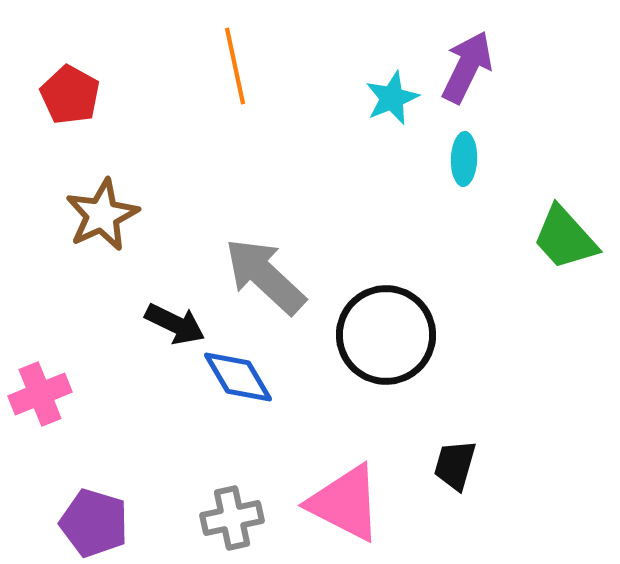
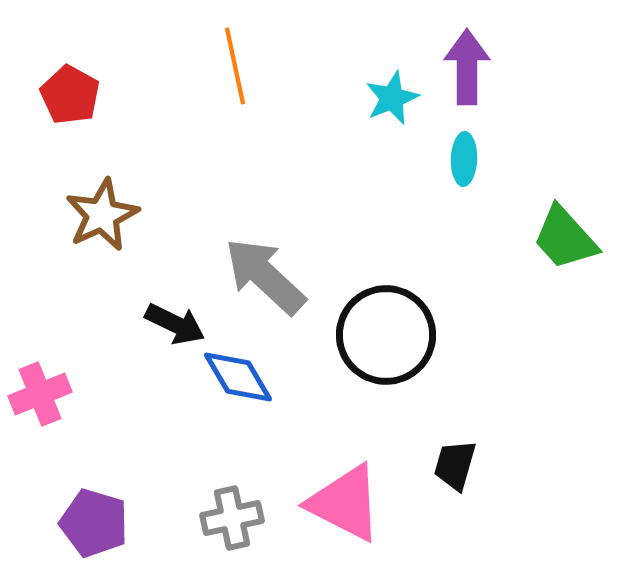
purple arrow: rotated 26 degrees counterclockwise
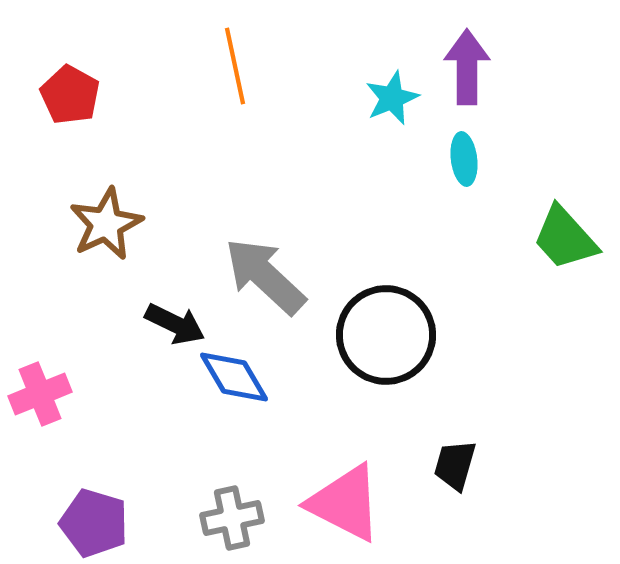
cyan ellipse: rotated 9 degrees counterclockwise
brown star: moved 4 px right, 9 px down
blue diamond: moved 4 px left
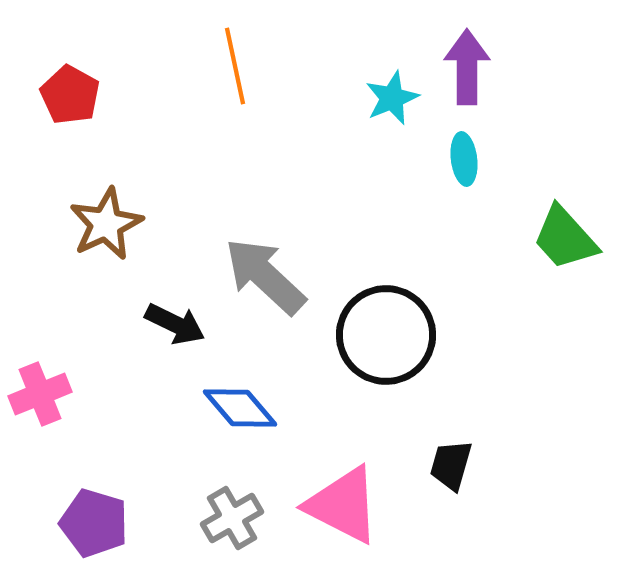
blue diamond: moved 6 px right, 31 px down; rotated 10 degrees counterclockwise
black trapezoid: moved 4 px left
pink triangle: moved 2 px left, 2 px down
gray cross: rotated 18 degrees counterclockwise
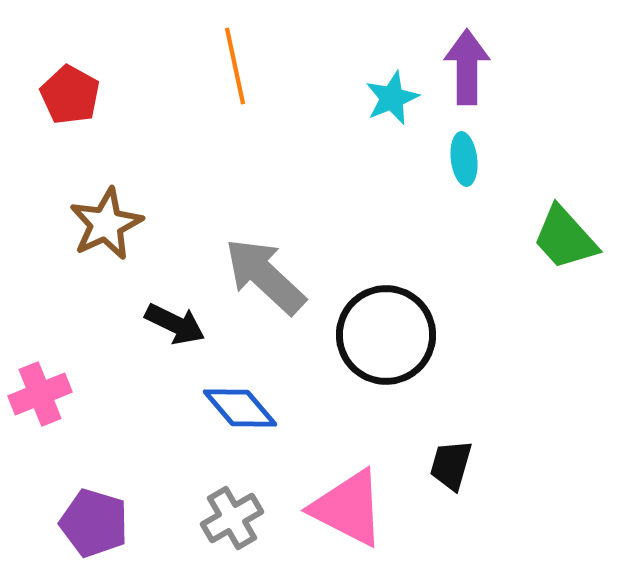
pink triangle: moved 5 px right, 3 px down
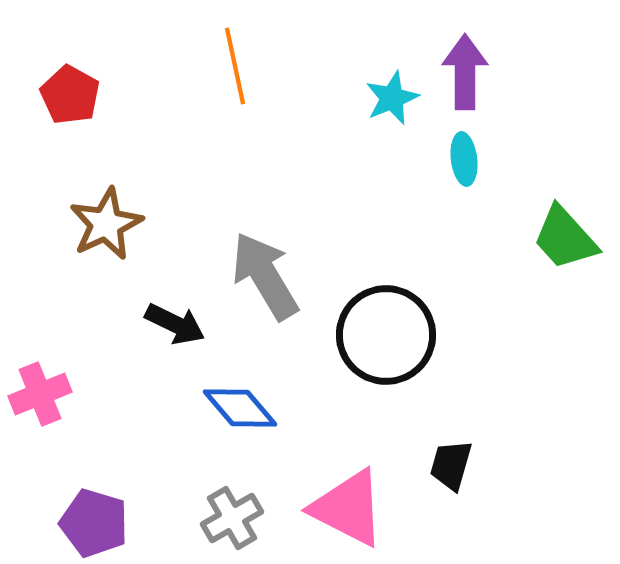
purple arrow: moved 2 px left, 5 px down
gray arrow: rotated 16 degrees clockwise
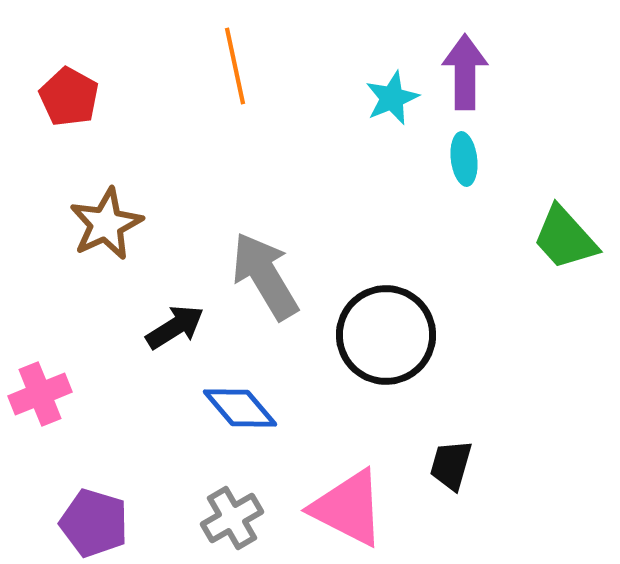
red pentagon: moved 1 px left, 2 px down
black arrow: moved 3 px down; rotated 58 degrees counterclockwise
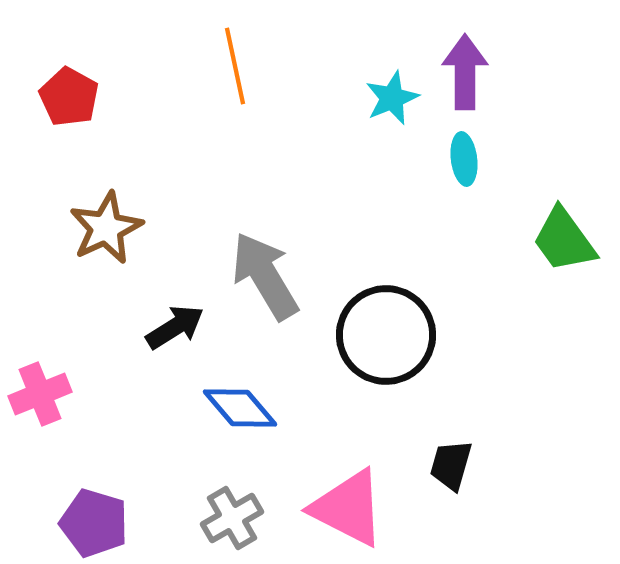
brown star: moved 4 px down
green trapezoid: moved 1 px left, 2 px down; rotated 6 degrees clockwise
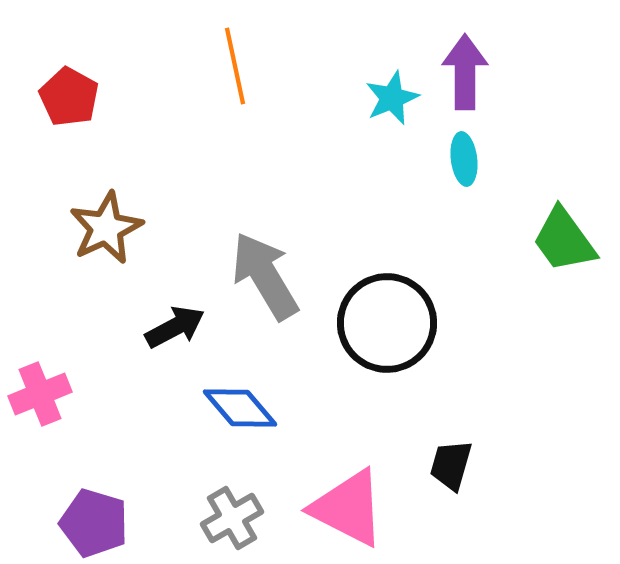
black arrow: rotated 4 degrees clockwise
black circle: moved 1 px right, 12 px up
